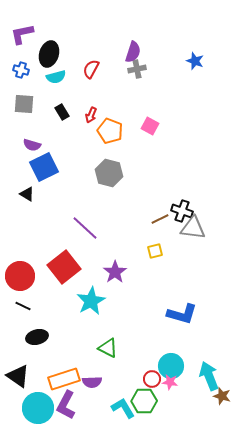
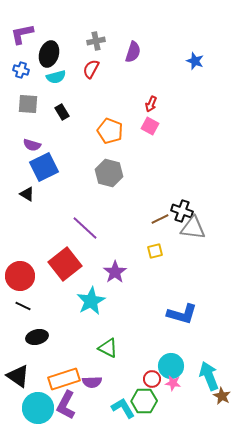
gray cross at (137, 69): moved 41 px left, 28 px up
gray square at (24, 104): moved 4 px right
red arrow at (91, 115): moved 60 px right, 11 px up
red square at (64, 267): moved 1 px right, 3 px up
pink star at (170, 382): moved 3 px right, 1 px down
brown star at (222, 396): rotated 12 degrees clockwise
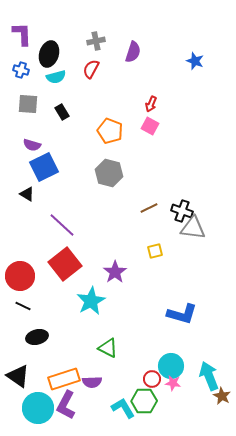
purple L-shape at (22, 34): rotated 100 degrees clockwise
brown line at (160, 219): moved 11 px left, 11 px up
purple line at (85, 228): moved 23 px left, 3 px up
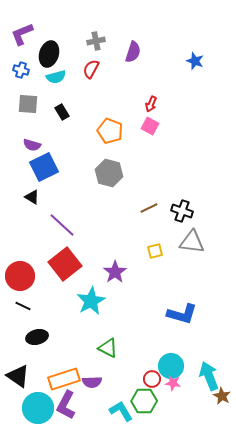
purple L-shape at (22, 34): rotated 110 degrees counterclockwise
black triangle at (27, 194): moved 5 px right, 3 px down
gray triangle at (193, 228): moved 1 px left, 14 px down
cyan L-shape at (123, 408): moved 2 px left, 3 px down
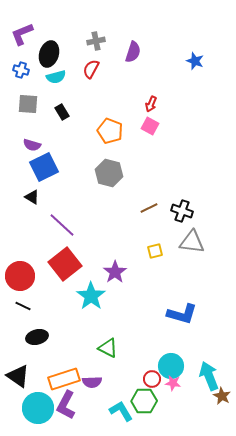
cyan star at (91, 301): moved 5 px up; rotated 8 degrees counterclockwise
